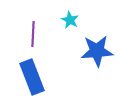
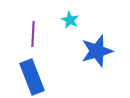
blue star: rotated 12 degrees counterclockwise
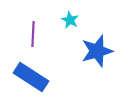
blue rectangle: moved 1 px left; rotated 36 degrees counterclockwise
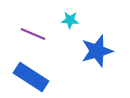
cyan star: rotated 24 degrees counterclockwise
purple line: rotated 70 degrees counterclockwise
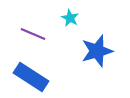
cyan star: moved 2 px up; rotated 24 degrees clockwise
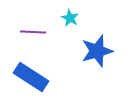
purple line: moved 2 px up; rotated 20 degrees counterclockwise
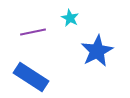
purple line: rotated 15 degrees counterclockwise
blue star: rotated 12 degrees counterclockwise
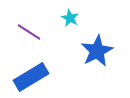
purple line: moved 4 px left; rotated 45 degrees clockwise
blue rectangle: rotated 64 degrees counterclockwise
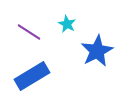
cyan star: moved 3 px left, 6 px down
blue rectangle: moved 1 px right, 1 px up
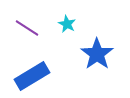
purple line: moved 2 px left, 4 px up
blue star: moved 3 px down; rotated 8 degrees counterclockwise
